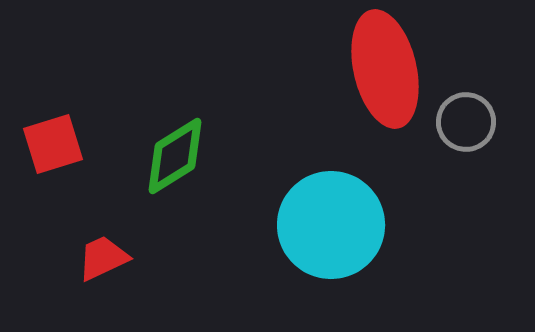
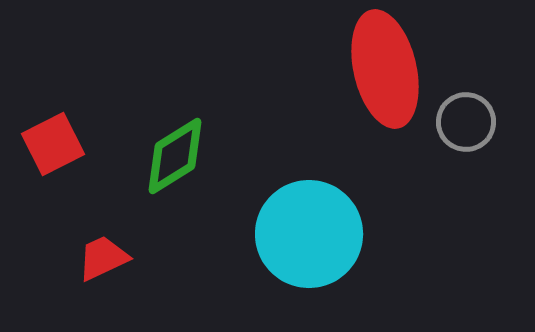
red square: rotated 10 degrees counterclockwise
cyan circle: moved 22 px left, 9 px down
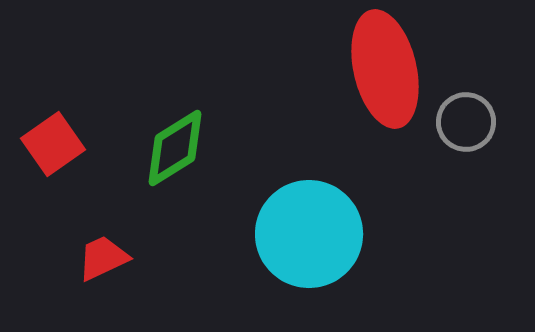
red square: rotated 8 degrees counterclockwise
green diamond: moved 8 px up
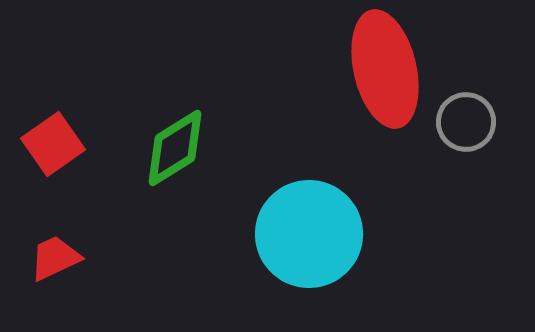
red trapezoid: moved 48 px left
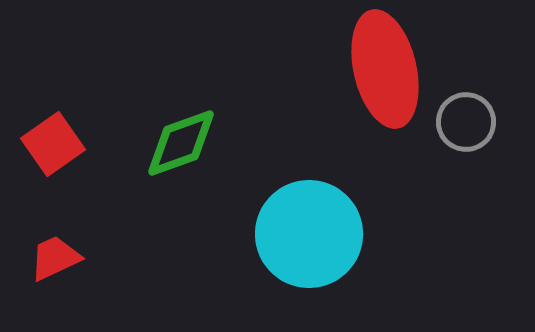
green diamond: moved 6 px right, 5 px up; rotated 12 degrees clockwise
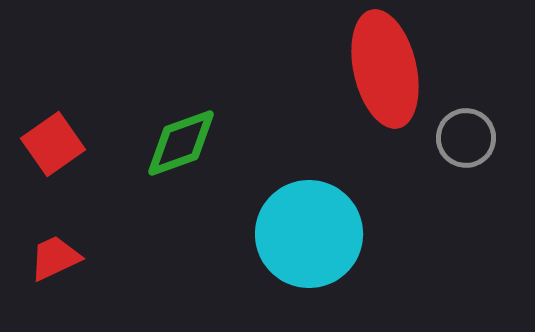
gray circle: moved 16 px down
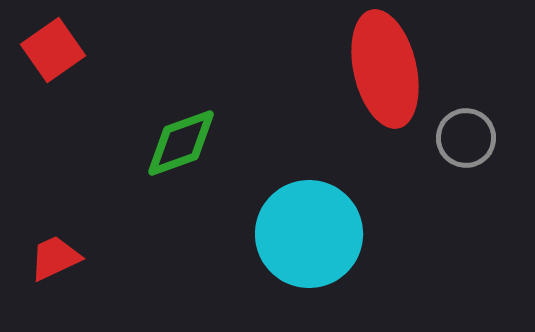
red square: moved 94 px up
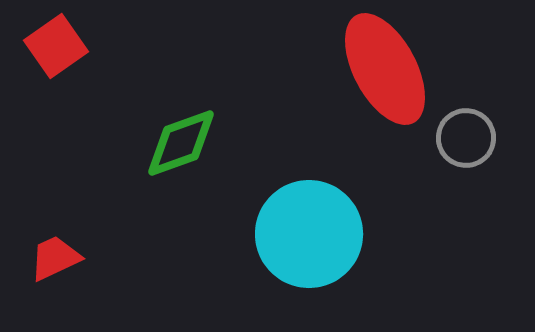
red square: moved 3 px right, 4 px up
red ellipse: rotated 15 degrees counterclockwise
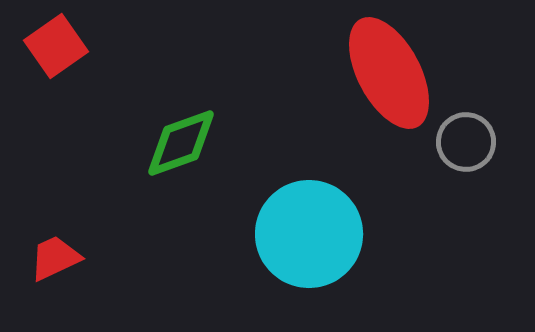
red ellipse: moved 4 px right, 4 px down
gray circle: moved 4 px down
